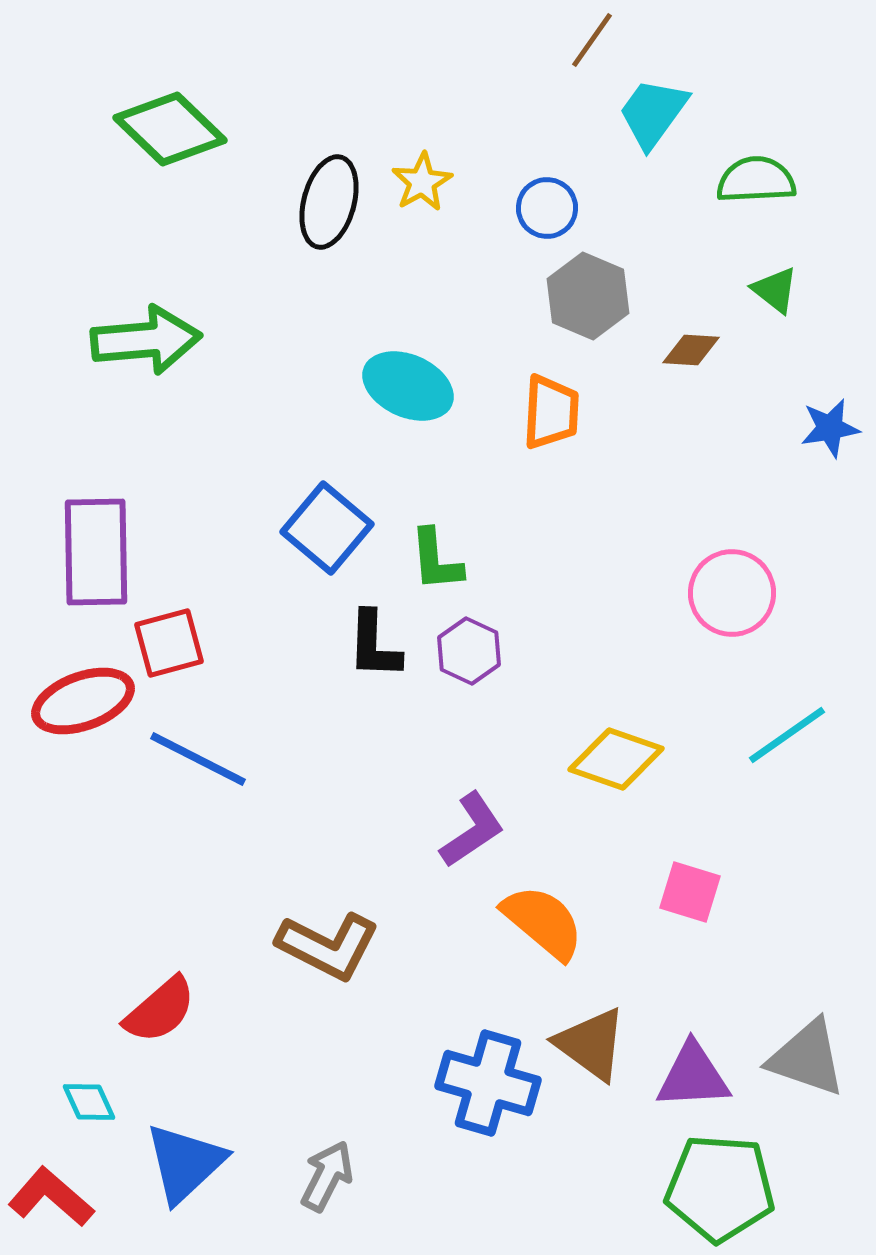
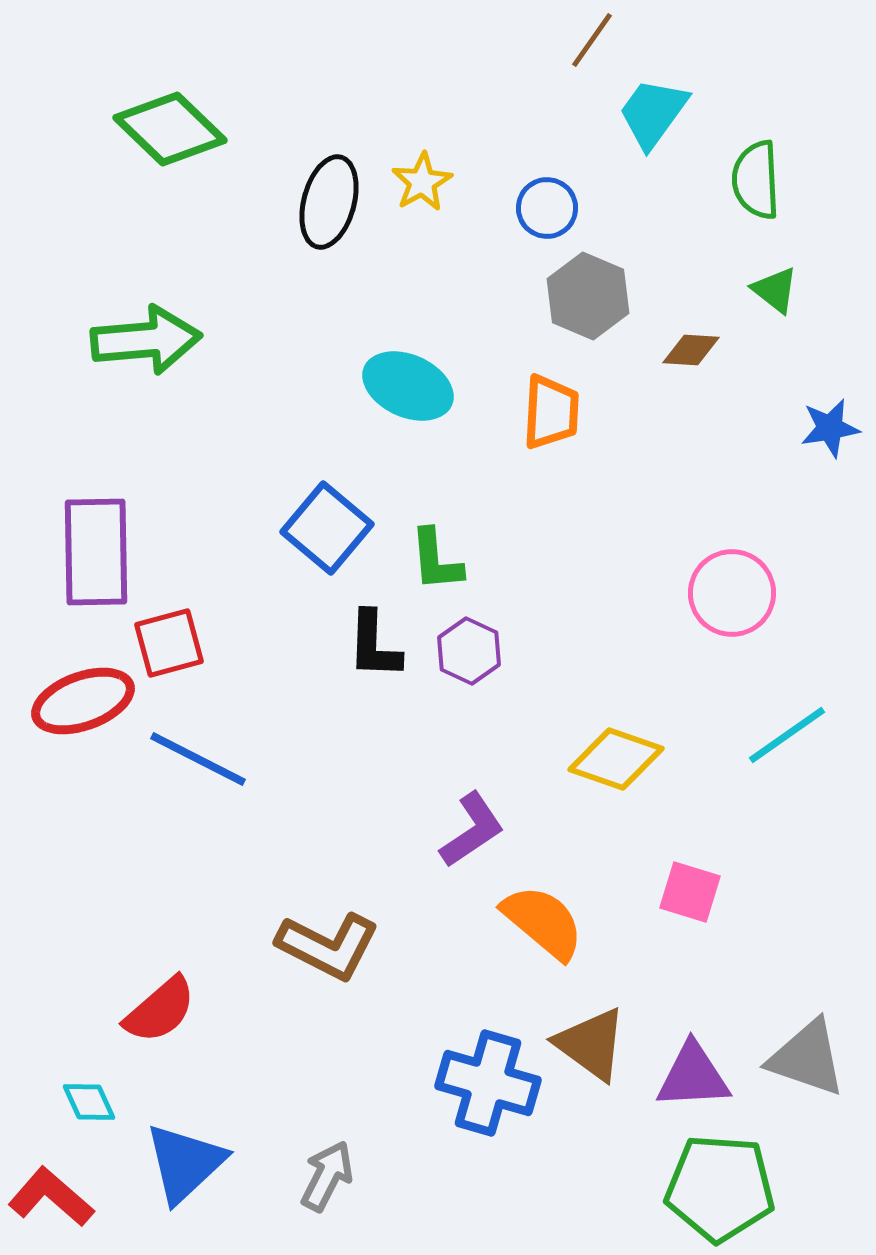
green semicircle: rotated 90 degrees counterclockwise
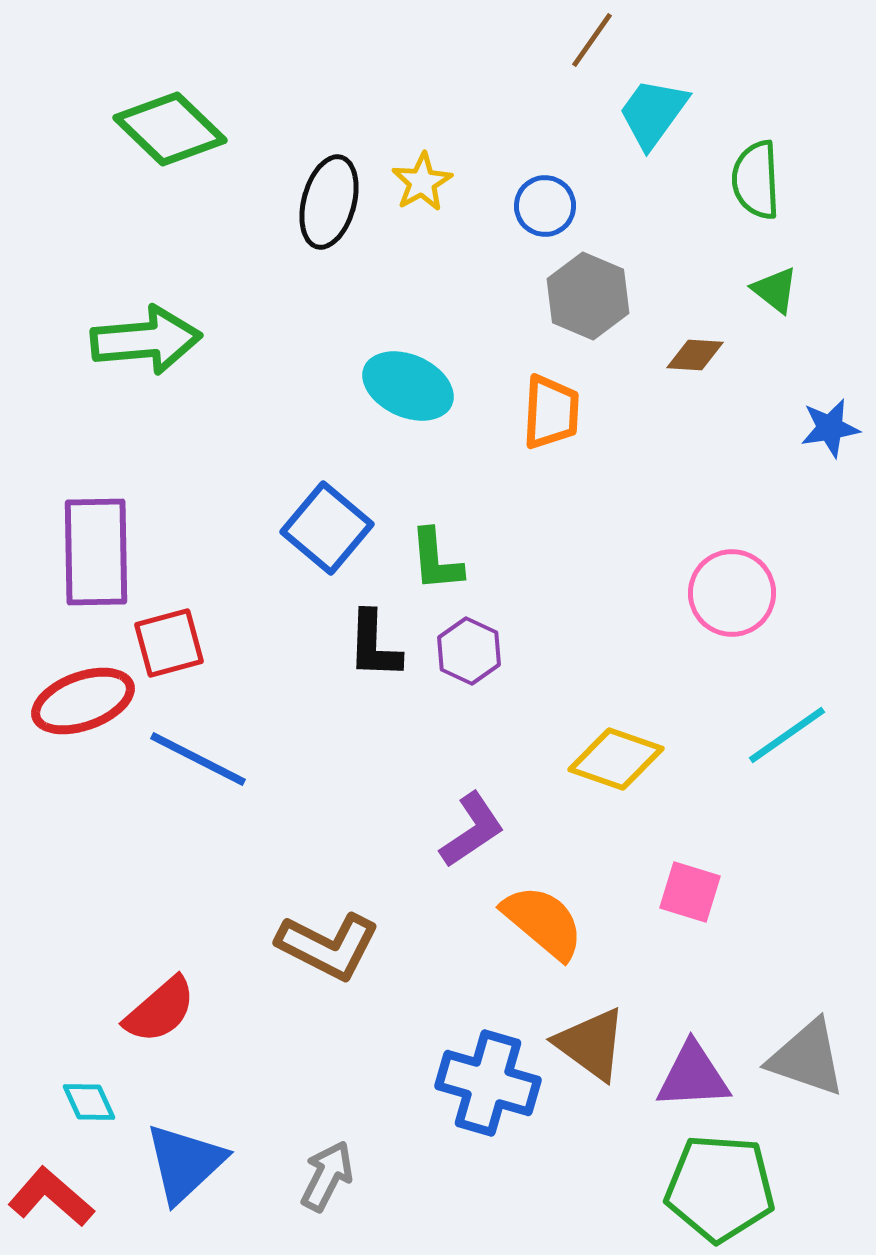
blue circle: moved 2 px left, 2 px up
brown diamond: moved 4 px right, 5 px down
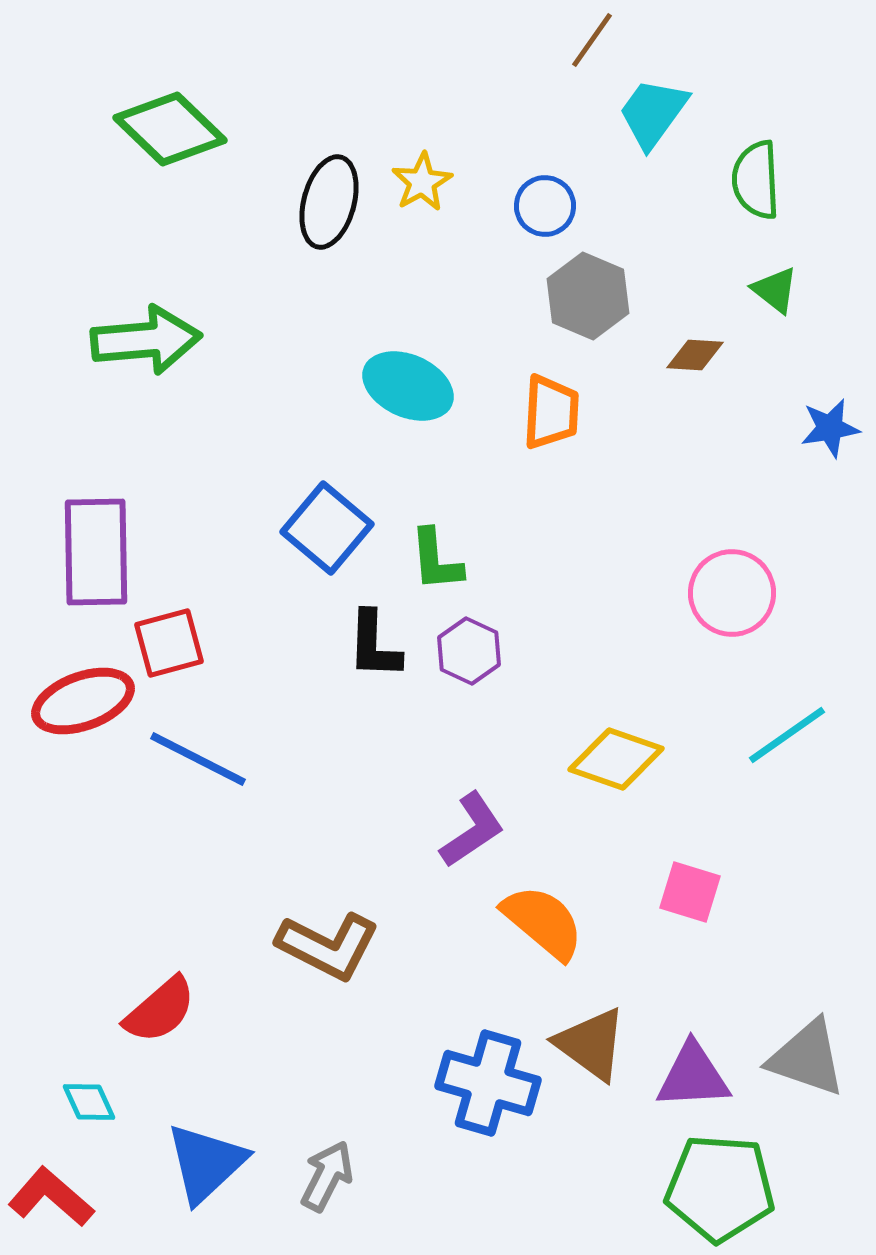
blue triangle: moved 21 px right
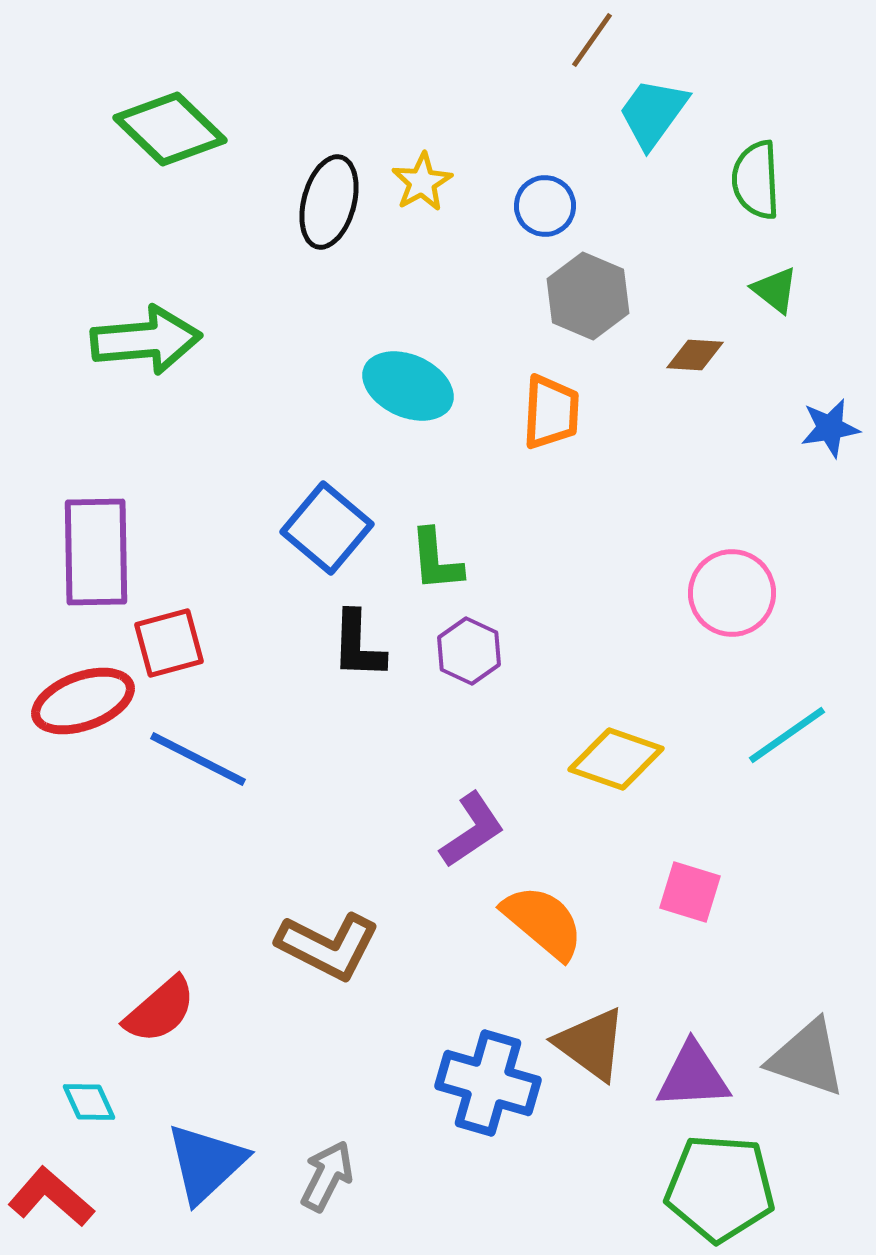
black L-shape: moved 16 px left
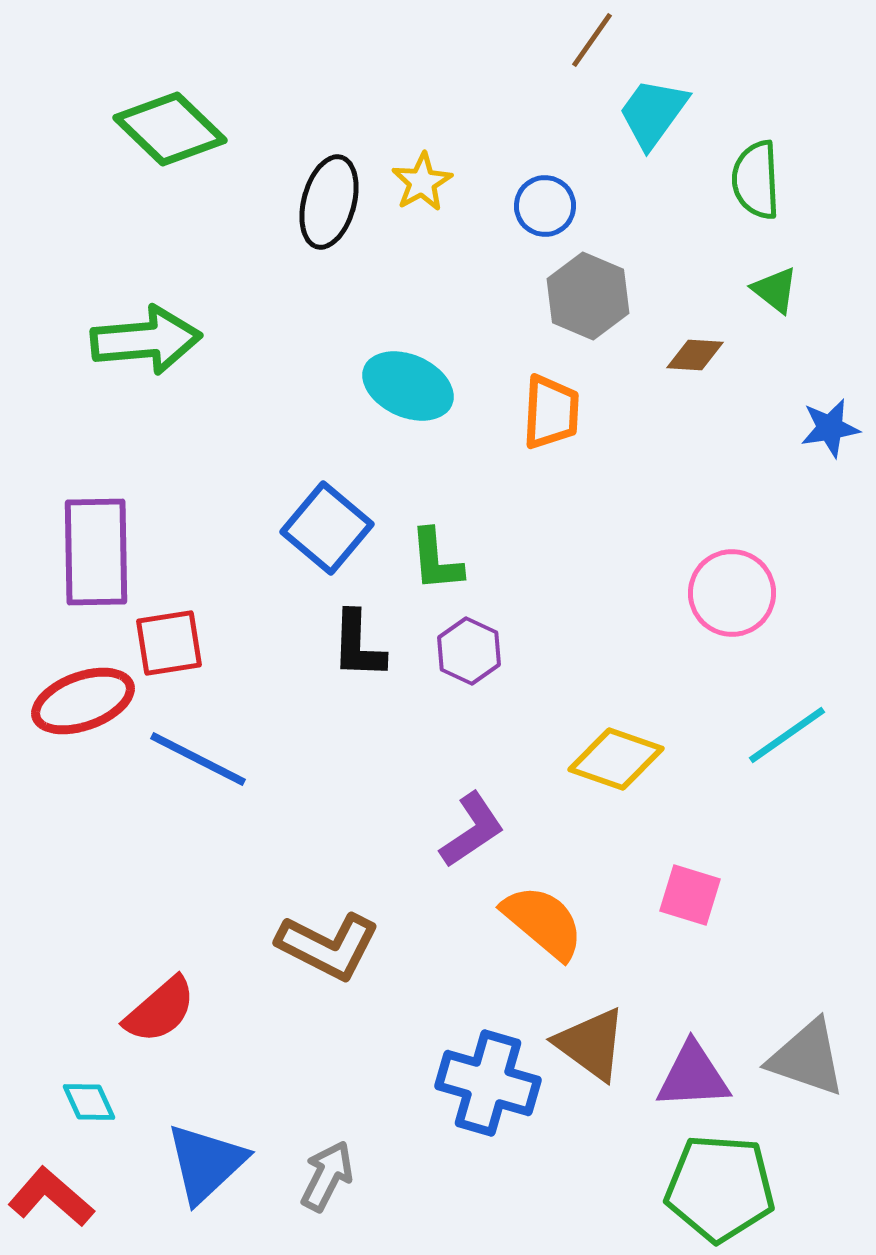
red square: rotated 6 degrees clockwise
pink square: moved 3 px down
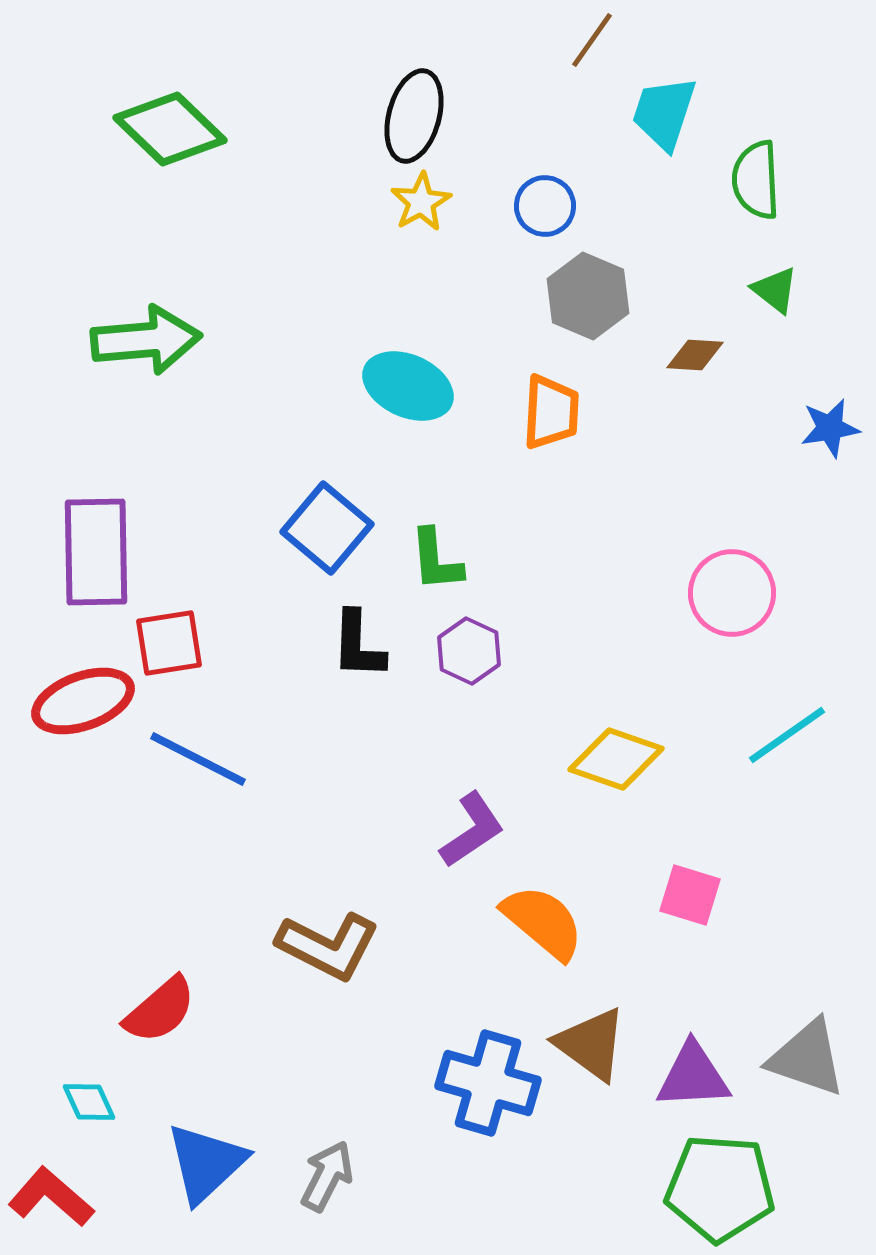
cyan trapezoid: moved 11 px right; rotated 18 degrees counterclockwise
yellow star: moved 1 px left, 20 px down
black ellipse: moved 85 px right, 86 px up
